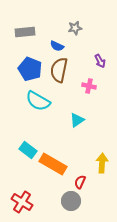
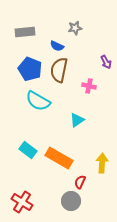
purple arrow: moved 6 px right, 1 px down
orange rectangle: moved 6 px right, 6 px up
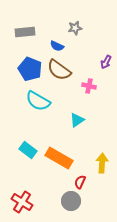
purple arrow: rotated 56 degrees clockwise
brown semicircle: rotated 65 degrees counterclockwise
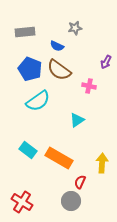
cyan semicircle: rotated 65 degrees counterclockwise
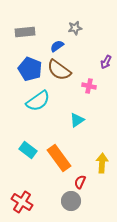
blue semicircle: rotated 120 degrees clockwise
orange rectangle: rotated 24 degrees clockwise
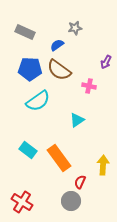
gray rectangle: rotated 30 degrees clockwise
blue semicircle: moved 1 px up
blue pentagon: rotated 20 degrees counterclockwise
yellow arrow: moved 1 px right, 2 px down
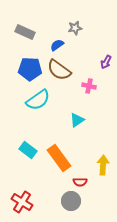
cyan semicircle: moved 1 px up
red semicircle: rotated 112 degrees counterclockwise
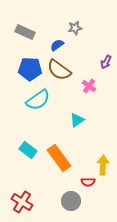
pink cross: rotated 24 degrees clockwise
red semicircle: moved 8 px right
